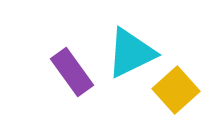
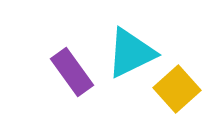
yellow square: moved 1 px right, 1 px up
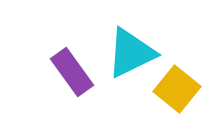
yellow square: rotated 9 degrees counterclockwise
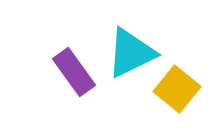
purple rectangle: moved 2 px right
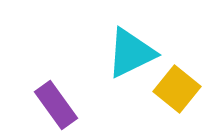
purple rectangle: moved 18 px left, 33 px down
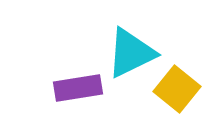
purple rectangle: moved 22 px right, 17 px up; rotated 63 degrees counterclockwise
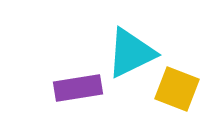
yellow square: rotated 18 degrees counterclockwise
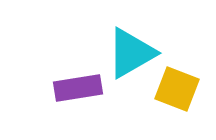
cyan triangle: rotated 4 degrees counterclockwise
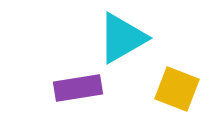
cyan triangle: moved 9 px left, 15 px up
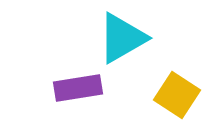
yellow square: moved 6 px down; rotated 12 degrees clockwise
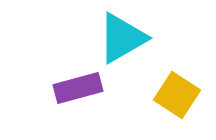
purple rectangle: rotated 6 degrees counterclockwise
